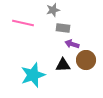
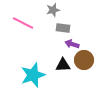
pink line: rotated 15 degrees clockwise
brown circle: moved 2 px left
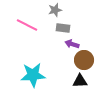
gray star: moved 2 px right
pink line: moved 4 px right, 2 px down
black triangle: moved 17 px right, 16 px down
cyan star: rotated 15 degrees clockwise
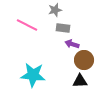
cyan star: rotated 10 degrees clockwise
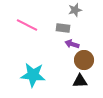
gray star: moved 20 px right
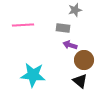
pink line: moved 4 px left; rotated 30 degrees counterclockwise
purple arrow: moved 2 px left, 1 px down
black triangle: rotated 42 degrees clockwise
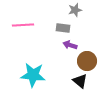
brown circle: moved 3 px right, 1 px down
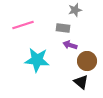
pink line: rotated 15 degrees counterclockwise
cyan star: moved 4 px right, 15 px up
black triangle: moved 1 px right, 1 px down
